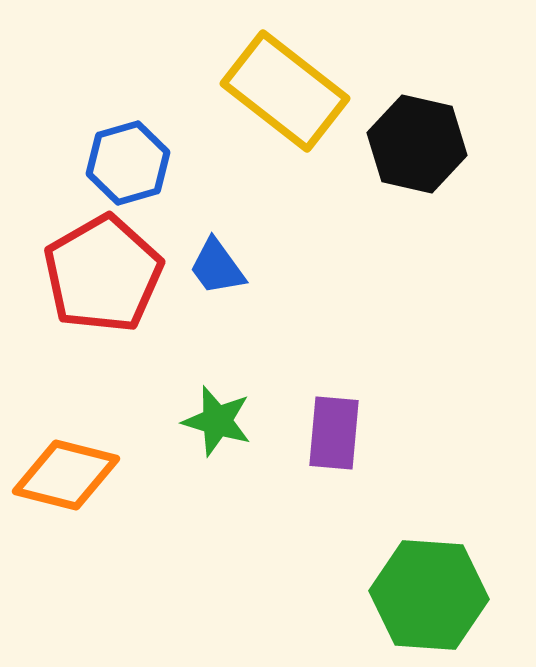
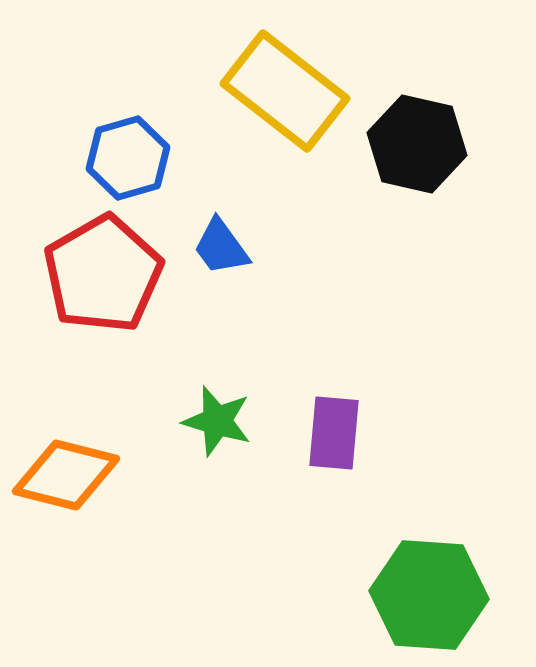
blue hexagon: moved 5 px up
blue trapezoid: moved 4 px right, 20 px up
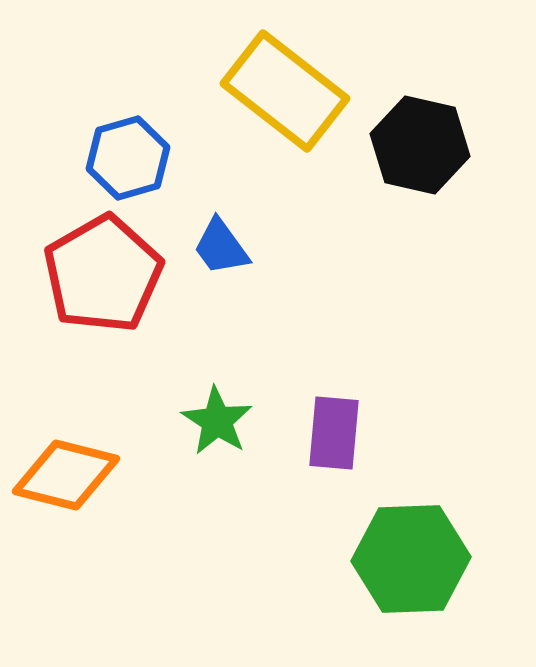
black hexagon: moved 3 px right, 1 px down
green star: rotated 16 degrees clockwise
green hexagon: moved 18 px left, 36 px up; rotated 6 degrees counterclockwise
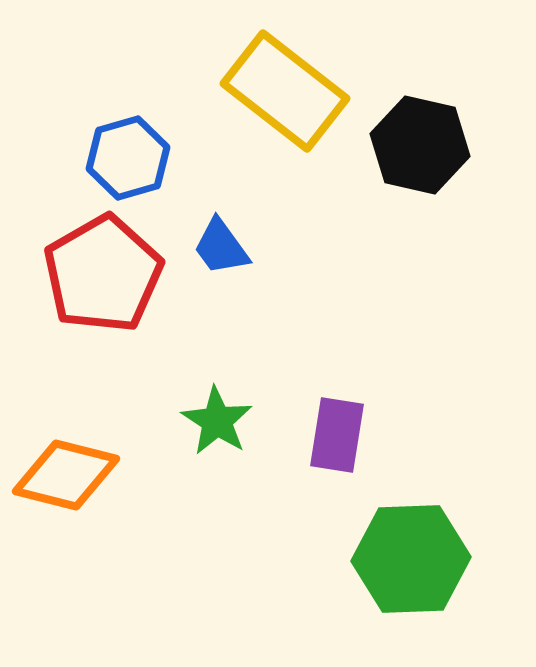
purple rectangle: moved 3 px right, 2 px down; rotated 4 degrees clockwise
